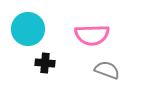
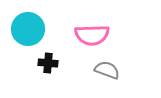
black cross: moved 3 px right
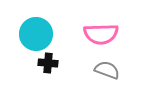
cyan circle: moved 8 px right, 5 px down
pink semicircle: moved 9 px right, 1 px up
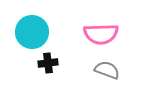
cyan circle: moved 4 px left, 2 px up
black cross: rotated 12 degrees counterclockwise
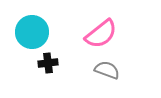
pink semicircle: rotated 36 degrees counterclockwise
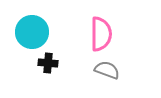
pink semicircle: rotated 52 degrees counterclockwise
black cross: rotated 12 degrees clockwise
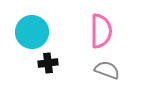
pink semicircle: moved 3 px up
black cross: rotated 12 degrees counterclockwise
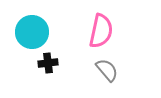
pink semicircle: rotated 12 degrees clockwise
gray semicircle: rotated 30 degrees clockwise
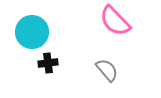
pink semicircle: moved 14 px right, 10 px up; rotated 124 degrees clockwise
